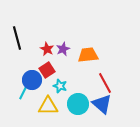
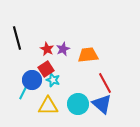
red square: moved 1 px left, 1 px up
cyan star: moved 7 px left, 6 px up
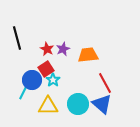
cyan star: rotated 16 degrees clockwise
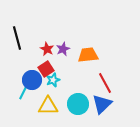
cyan star: rotated 16 degrees clockwise
blue triangle: rotated 35 degrees clockwise
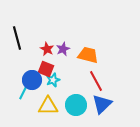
orange trapezoid: rotated 20 degrees clockwise
red square: rotated 35 degrees counterclockwise
red line: moved 9 px left, 2 px up
cyan circle: moved 2 px left, 1 px down
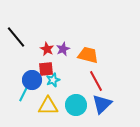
black line: moved 1 px left, 1 px up; rotated 25 degrees counterclockwise
red square: rotated 28 degrees counterclockwise
cyan line: moved 2 px down
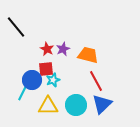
black line: moved 10 px up
cyan line: moved 1 px left, 1 px up
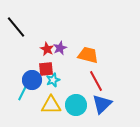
purple star: moved 3 px left, 1 px up
yellow triangle: moved 3 px right, 1 px up
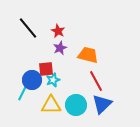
black line: moved 12 px right, 1 px down
red star: moved 11 px right, 18 px up
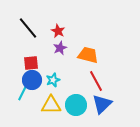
red square: moved 15 px left, 6 px up
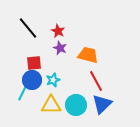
purple star: rotated 24 degrees counterclockwise
red square: moved 3 px right
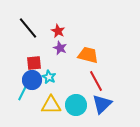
cyan star: moved 4 px left, 3 px up; rotated 24 degrees counterclockwise
